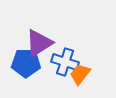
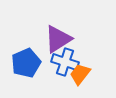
purple triangle: moved 19 px right, 4 px up
blue pentagon: rotated 24 degrees counterclockwise
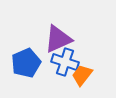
purple triangle: rotated 8 degrees clockwise
orange trapezoid: moved 2 px right, 1 px down
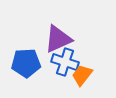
blue pentagon: rotated 20 degrees clockwise
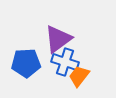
purple triangle: rotated 12 degrees counterclockwise
orange trapezoid: moved 3 px left, 1 px down
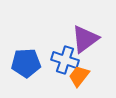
purple triangle: moved 27 px right
blue cross: moved 2 px up
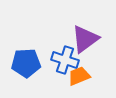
orange trapezoid: rotated 30 degrees clockwise
